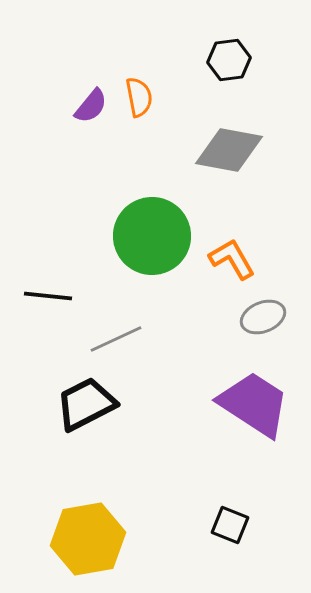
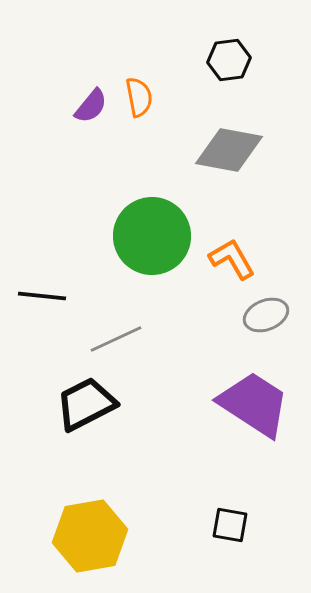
black line: moved 6 px left
gray ellipse: moved 3 px right, 2 px up
black square: rotated 12 degrees counterclockwise
yellow hexagon: moved 2 px right, 3 px up
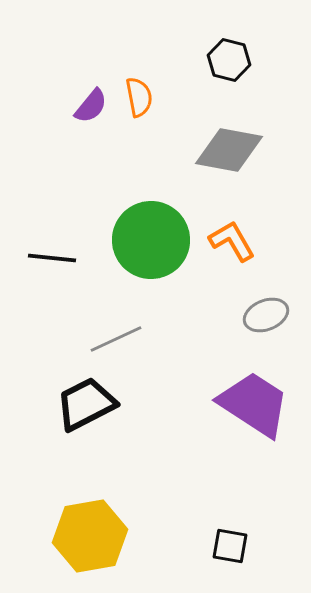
black hexagon: rotated 21 degrees clockwise
green circle: moved 1 px left, 4 px down
orange L-shape: moved 18 px up
black line: moved 10 px right, 38 px up
black square: moved 21 px down
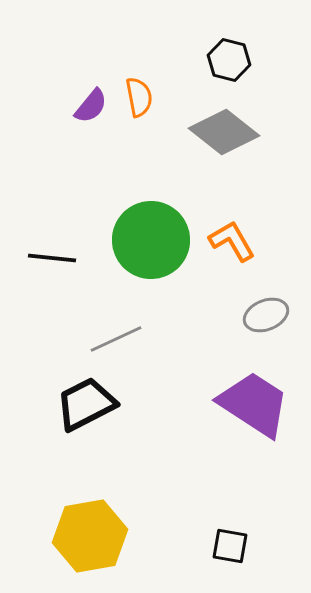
gray diamond: moved 5 px left, 18 px up; rotated 28 degrees clockwise
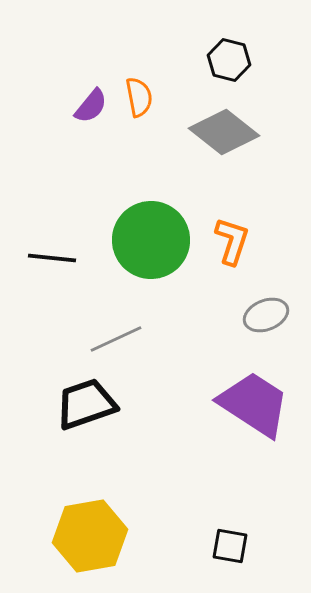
orange L-shape: rotated 48 degrees clockwise
black trapezoid: rotated 8 degrees clockwise
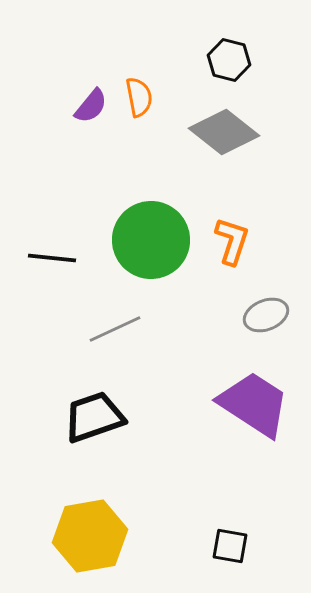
gray line: moved 1 px left, 10 px up
black trapezoid: moved 8 px right, 13 px down
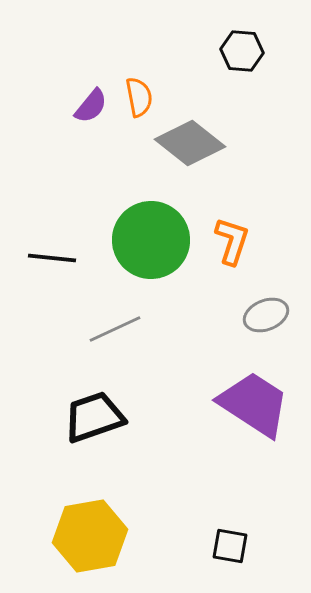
black hexagon: moved 13 px right, 9 px up; rotated 9 degrees counterclockwise
gray diamond: moved 34 px left, 11 px down
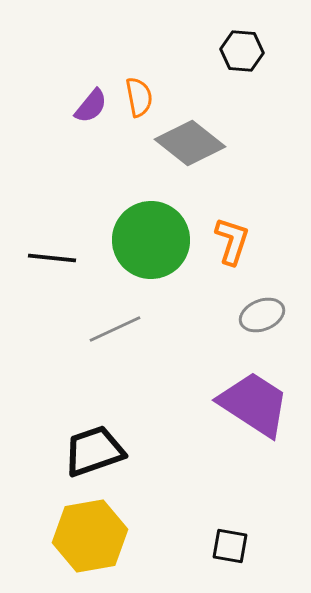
gray ellipse: moved 4 px left
black trapezoid: moved 34 px down
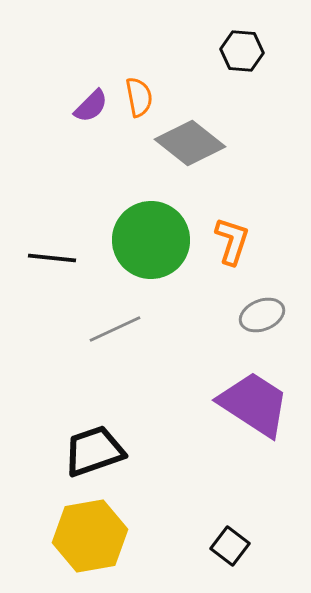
purple semicircle: rotated 6 degrees clockwise
black square: rotated 27 degrees clockwise
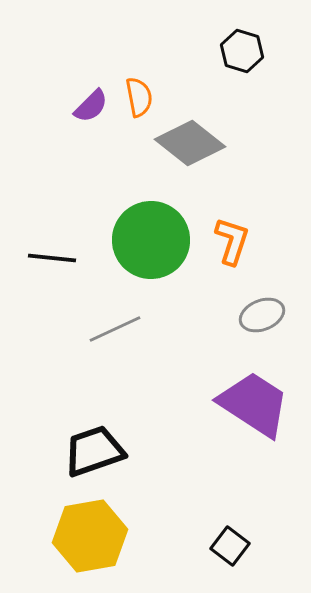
black hexagon: rotated 12 degrees clockwise
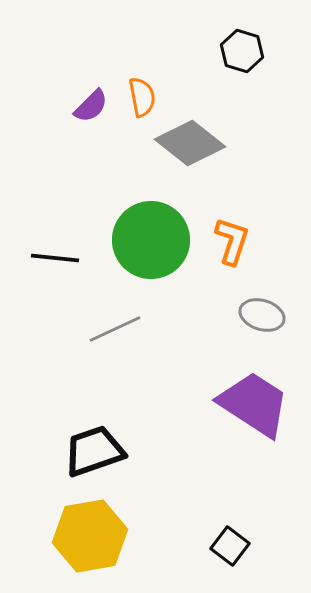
orange semicircle: moved 3 px right
black line: moved 3 px right
gray ellipse: rotated 39 degrees clockwise
